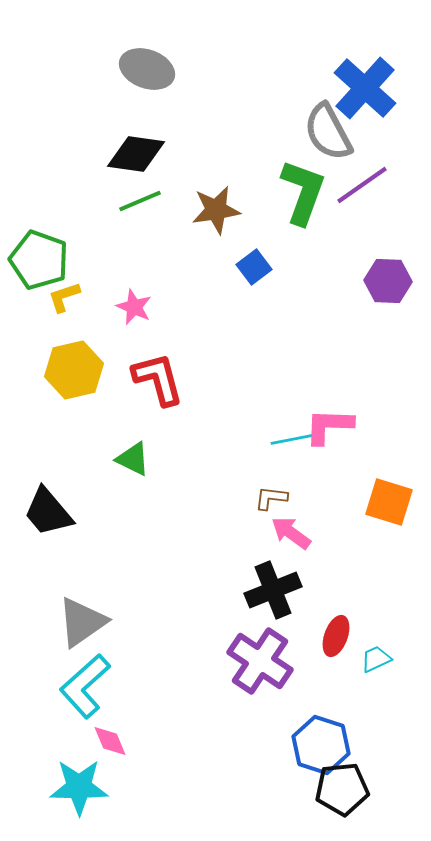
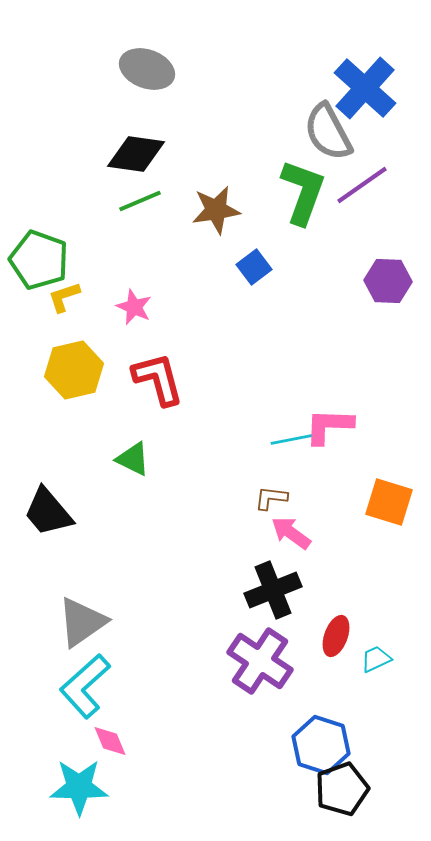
black pentagon: rotated 14 degrees counterclockwise
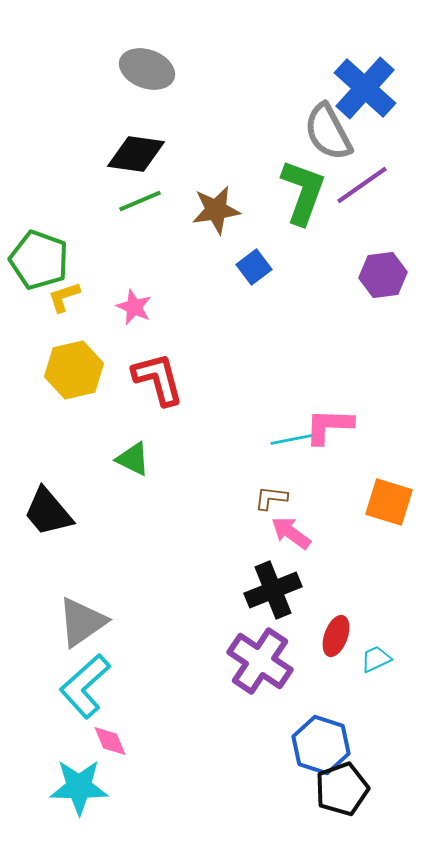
purple hexagon: moved 5 px left, 6 px up; rotated 9 degrees counterclockwise
